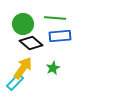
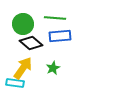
cyan rectangle: moved 1 px down; rotated 54 degrees clockwise
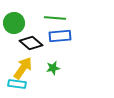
green circle: moved 9 px left, 1 px up
green star: rotated 16 degrees clockwise
cyan rectangle: moved 2 px right, 1 px down
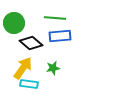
cyan rectangle: moved 12 px right
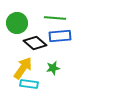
green circle: moved 3 px right
black diamond: moved 4 px right
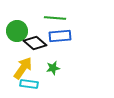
green circle: moved 8 px down
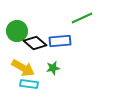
green line: moved 27 px right; rotated 30 degrees counterclockwise
blue rectangle: moved 5 px down
yellow arrow: rotated 85 degrees clockwise
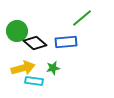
green line: rotated 15 degrees counterclockwise
blue rectangle: moved 6 px right, 1 px down
yellow arrow: rotated 45 degrees counterclockwise
cyan rectangle: moved 5 px right, 3 px up
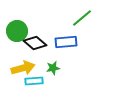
cyan rectangle: rotated 12 degrees counterclockwise
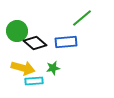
yellow arrow: rotated 30 degrees clockwise
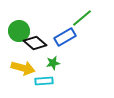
green circle: moved 2 px right
blue rectangle: moved 1 px left, 5 px up; rotated 25 degrees counterclockwise
green star: moved 5 px up
cyan rectangle: moved 10 px right
